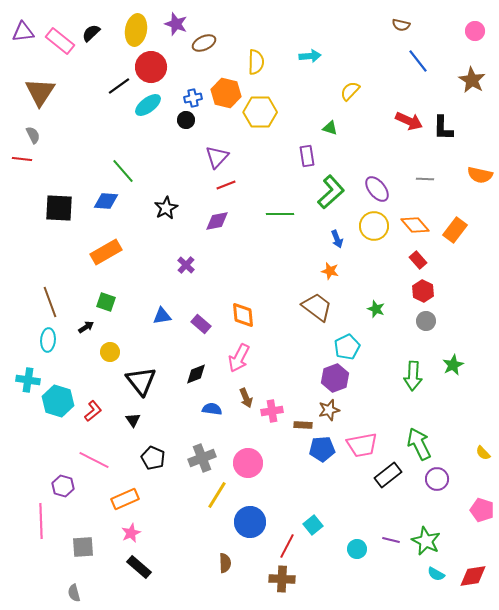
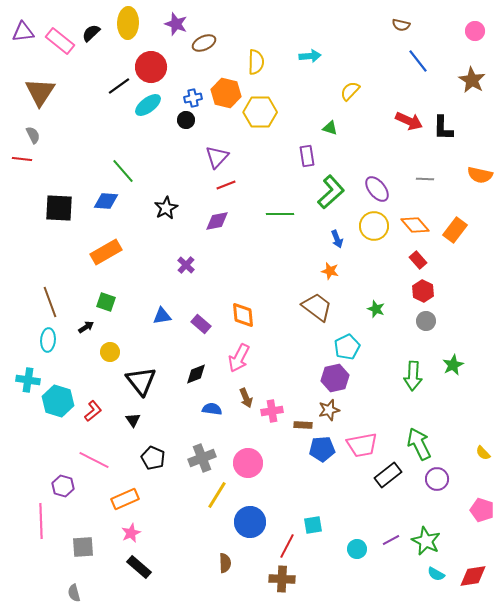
yellow ellipse at (136, 30): moved 8 px left, 7 px up; rotated 8 degrees counterclockwise
purple hexagon at (335, 378): rotated 8 degrees clockwise
cyan square at (313, 525): rotated 30 degrees clockwise
purple line at (391, 540): rotated 42 degrees counterclockwise
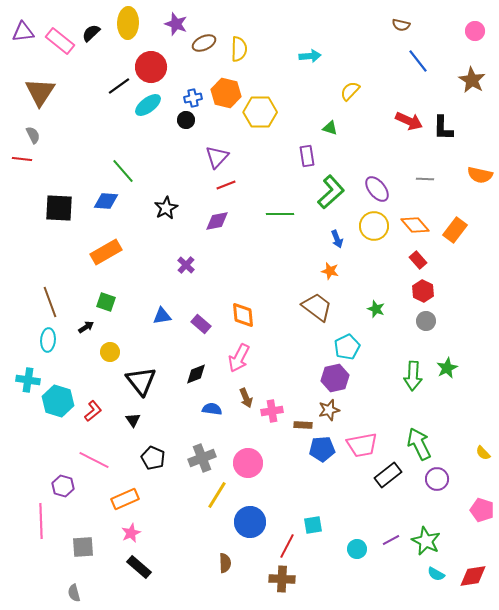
yellow semicircle at (256, 62): moved 17 px left, 13 px up
green star at (453, 365): moved 6 px left, 3 px down
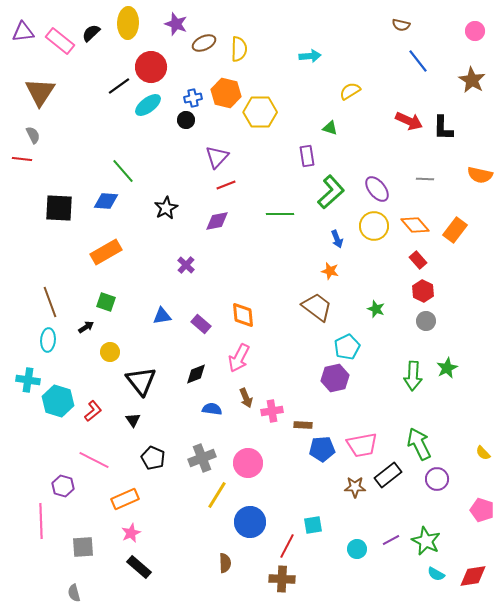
yellow semicircle at (350, 91): rotated 15 degrees clockwise
brown star at (329, 410): moved 26 px right, 77 px down; rotated 15 degrees clockwise
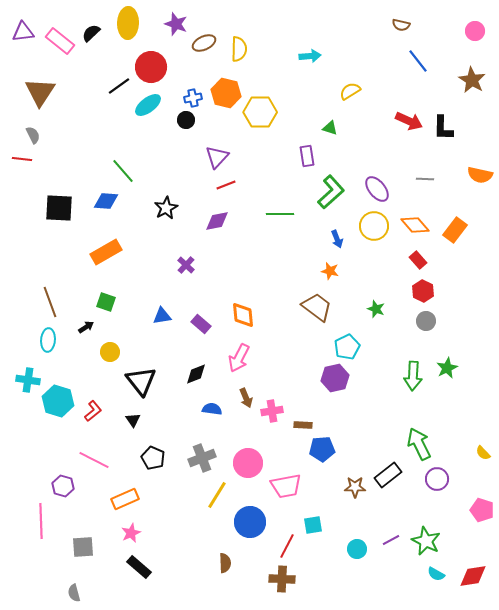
pink trapezoid at (362, 445): moved 76 px left, 41 px down
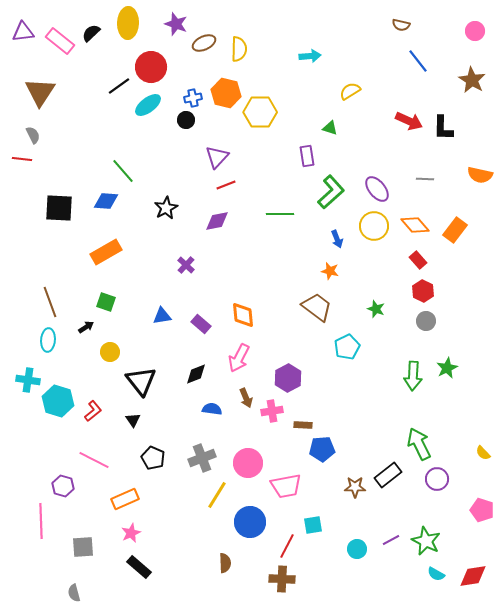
purple hexagon at (335, 378): moved 47 px left; rotated 16 degrees counterclockwise
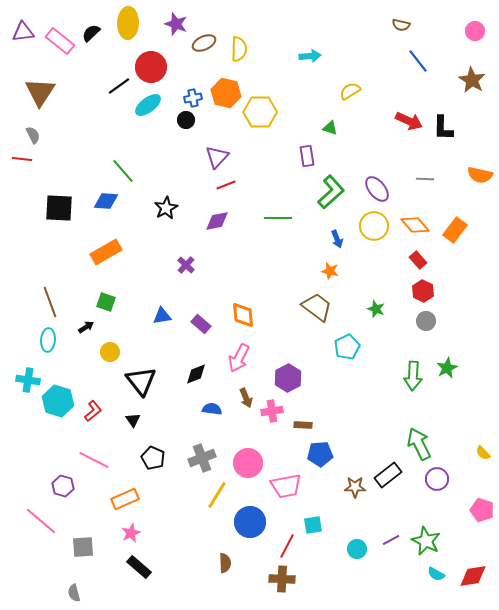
green line at (280, 214): moved 2 px left, 4 px down
blue pentagon at (322, 449): moved 2 px left, 5 px down
pink line at (41, 521): rotated 48 degrees counterclockwise
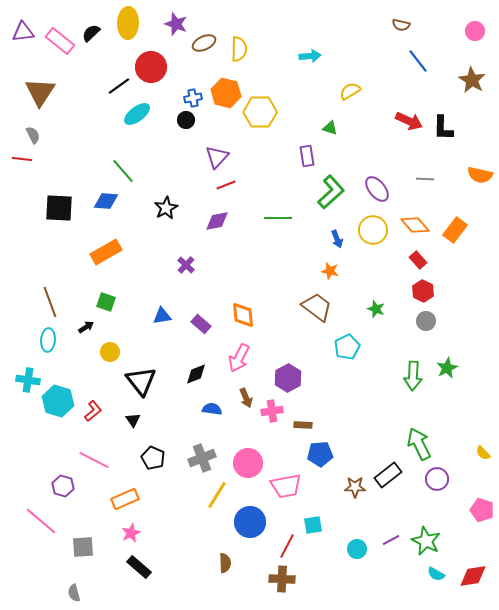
cyan ellipse at (148, 105): moved 11 px left, 9 px down
yellow circle at (374, 226): moved 1 px left, 4 px down
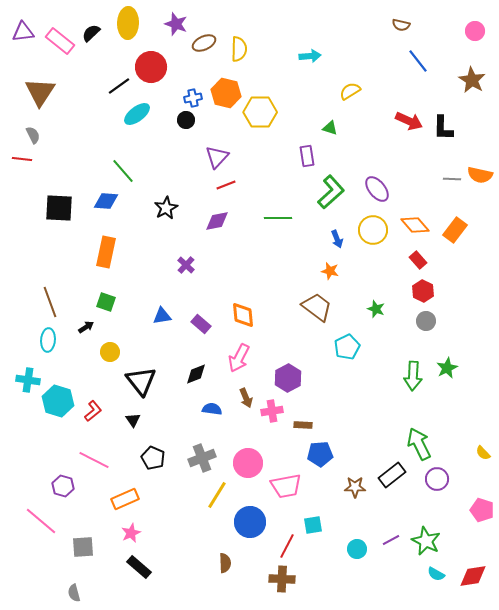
gray line at (425, 179): moved 27 px right
orange rectangle at (106, 252): rotated 48 degrees counterclockwise
black rectangle at (388, 475): moved 4 px right
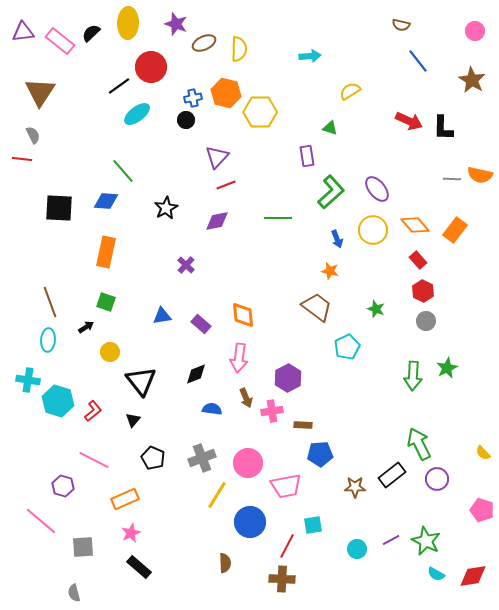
pink arrow at (239, 358): rotated 20 degrees counterclockwise
black triangle at (133, 420): rotated 14 degrees clockwise
